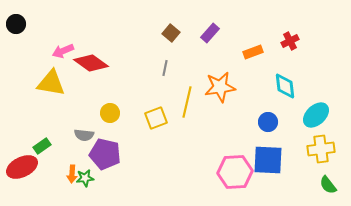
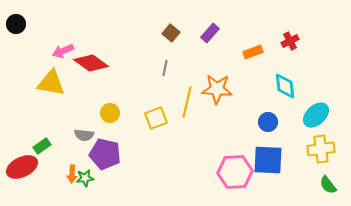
orange star: moved 3 px left, 2 px down; rotated 12 degrees clockwise
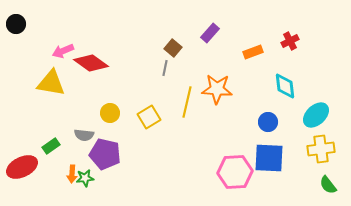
brown square: moved 2 px right, 15 px down
yellow square: moved 7 px left, 1 px up; rotated 10 degrees counterclockwise
green rectangle: moved 9 px right
blue square: moved 1 px right, 2 px up
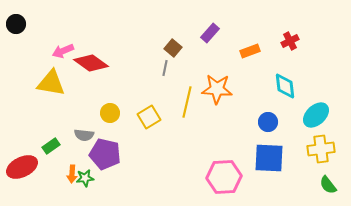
orange rectangle: moved 3 px left, 1 px up
pink hexagon: moved 11 px left, 5 px down
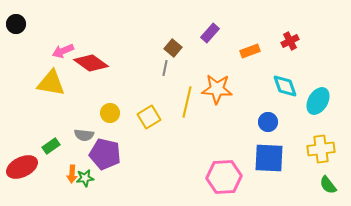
cyan diamond: rotated 12 degrees counterclockwise
cyan ellipse: moved 2 px right, 14 px up; rotated 16 degrees counterclockwise
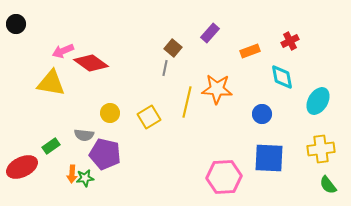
cyan diamond: moved 3 px left, 9 px up; rotated 8 degrees clockwise
blue circle: moved 6 px left, 8 px up
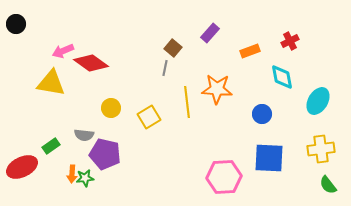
yellow line: rotated 20 degrees counterclockwise
yellow circle: moved 1 px right, 5 px up
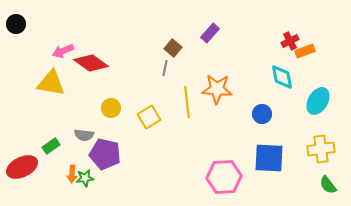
orange rectangle: moved 55 px right
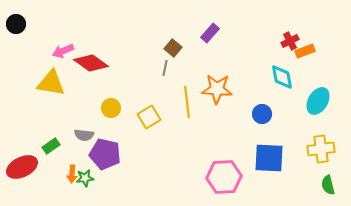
green semicircle: rotated 24 degrees clockwise
